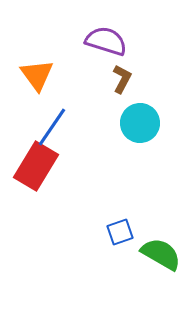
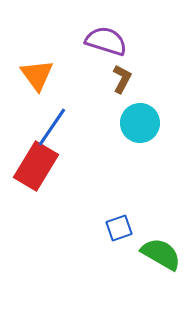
blue square: moved 1 px left, 4 px up
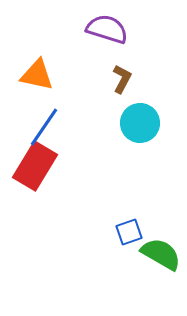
purple semicircle: moved 1 px right, 12 px up
orange triangle: rotated 42 degrees counterclockwise
blue line: moved 8 px left
red rectangle: moved 1 px left
blue square: moved 10 px right, 4 px down
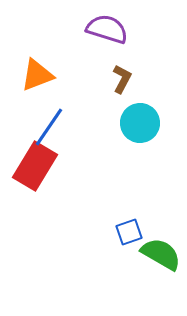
orange triangle: rotated 33 degrees counterclockwise
blue line: moved 5 px right
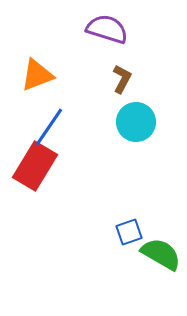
cyan circle: moved 4 px left, 1 px up
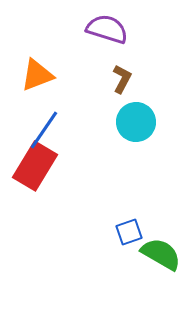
blue line: moved 5 px left, 3 px down
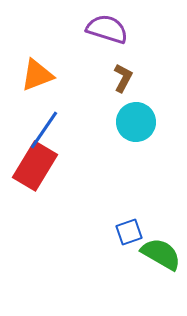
brown L-shape: moved 1 px right, 1 px up
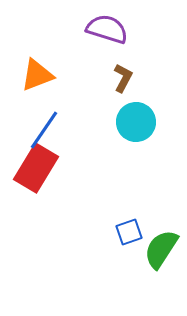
red rectangle: moved 1 px right, 2 px down
green semicircle: moved 5 px up; rotated 87 degrees counterclockwise
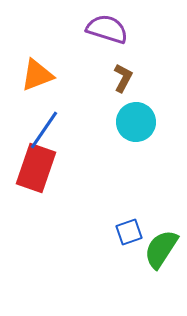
red rectangle: rotated 12 degrees counterclockwise
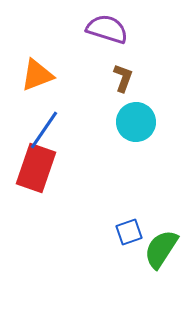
brown L-shape: rotated 8 degrees counterclockwise
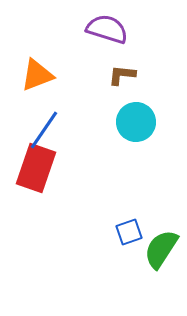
brown L-shape: moved 1 px left, 3 px up; rotated 104 degrees counterclockwise
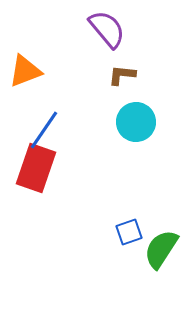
purple semicircle: rotated 33 degrees clockwise
orange triangle: moved 12 px left, 4 px up
